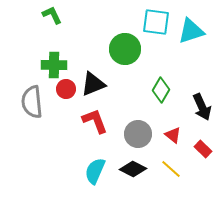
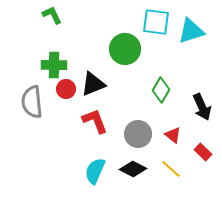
red rectangle: moved 3 px down
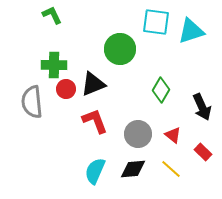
green circle: moved 5 px left
black diamond: rotated 32 degrees counterclockwise
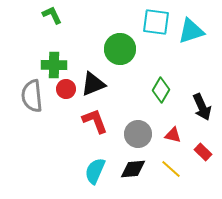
gray semicircle: moved 6 px up
red triangle: rotated 24 degrees counterclockwise
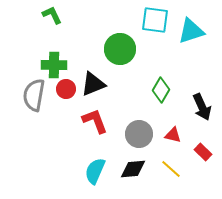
cyan square: moved 1 px left, 2 px up
gray semicircle: moved 2 px right, 1 px up; rotated 16 degrees clockwise
gray circle: moved 1 px right
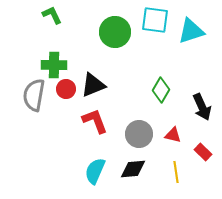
green circle: moved 5 px left, 17 px up
black triangle: moved 1 px down
yellow line: moved 5 px right, 3 px down; rotated 40 degrees clockwise
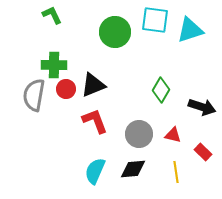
cyan triangle: moved 1 px left, 1 px up
black arrow: rotated 48 degrees counterclockwise
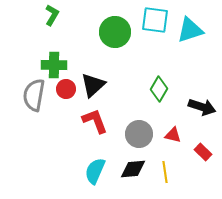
green L-shape: rotated 55 degrees clockwise
black triangle: rotated 20 degrees counterclockwise
green diamond: moved 2 px left, 1 px up
yellow line: moved 11 px left
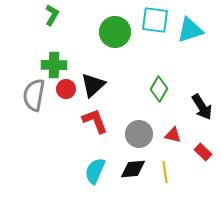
black arrow: rotated 40 degrees clockwise
